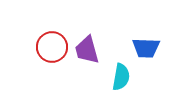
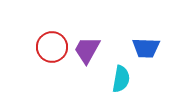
purple trapezoid: rotated 44 degrees clockwise
cyan semicircle: moved 2 px down
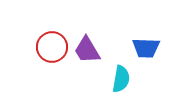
purple trapezoid: rotated 60 degrees counterclockwise
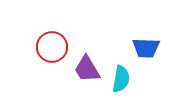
purple trapezoid: moved 19 px down
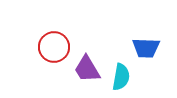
red circle: moved 2 px right
cyan semicircle: moved 2 px up
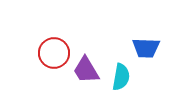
red circle: moved 6 px down
purple trapezoid: moved 1 px left, 1 px down
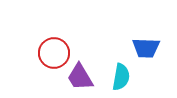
purple trapezoid: moved 6 px left, 7 px down
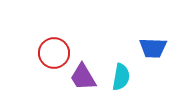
blue trapezoid: moved 7 px right
purple trapezoid: moved 3 px right
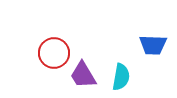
blue trapezoid: moved 3 px up
purple trapezoid: moved 2 px up
